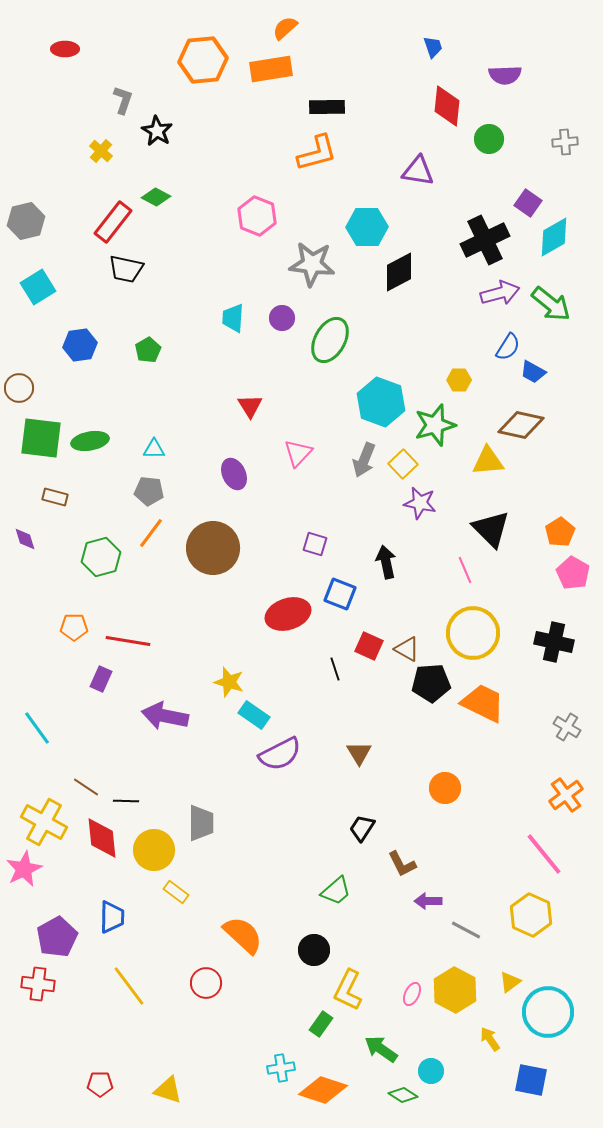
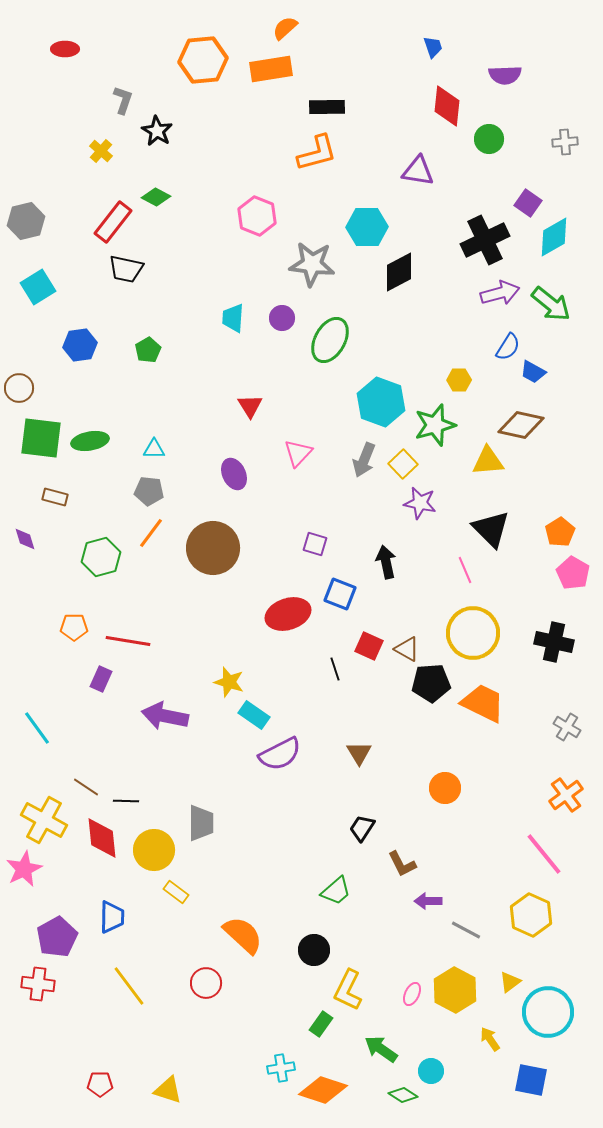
yellow cross at (44, 822): moved 2 px up
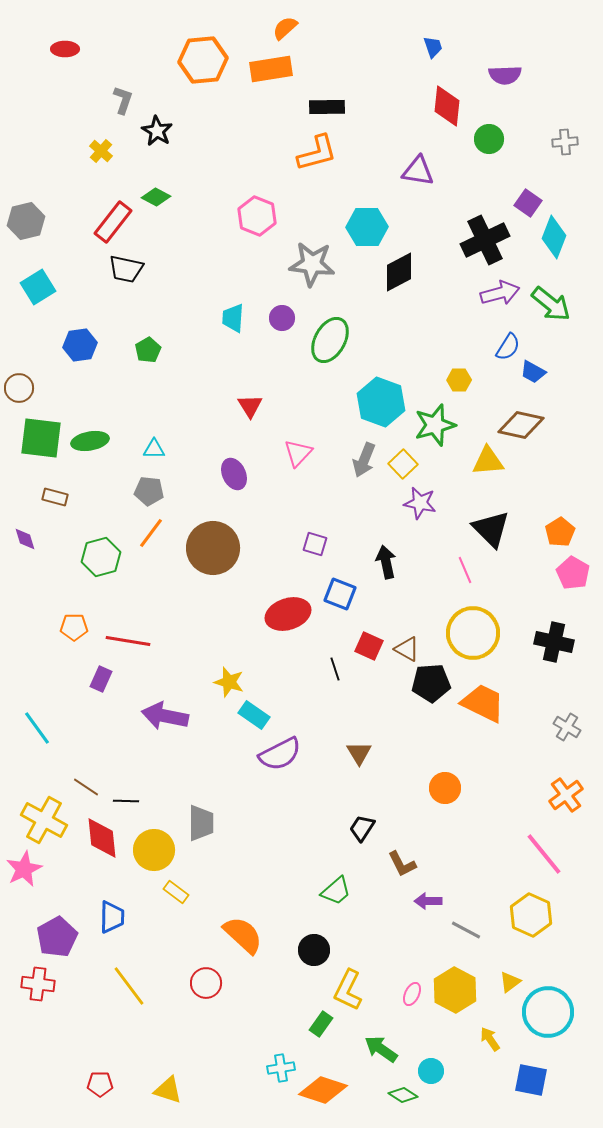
cyan diamond at (554, 237): rotated 39 degrees counterclockwise
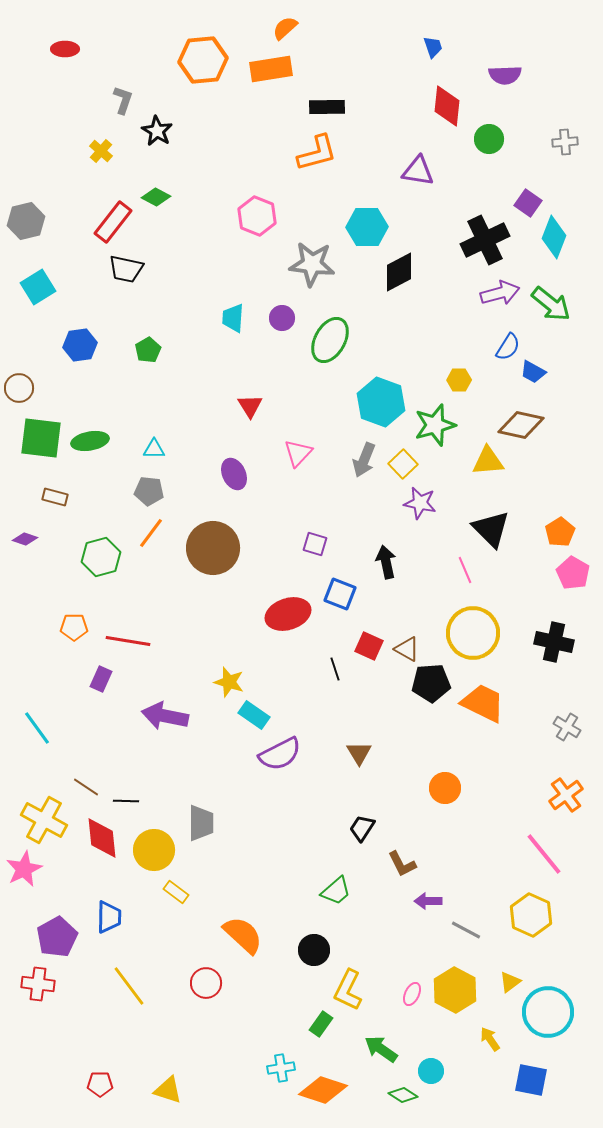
purple diamond at (25, 539): rotated 55 degrees counterclockwise
blue trapezoid at (112, 917): moved 3 px left
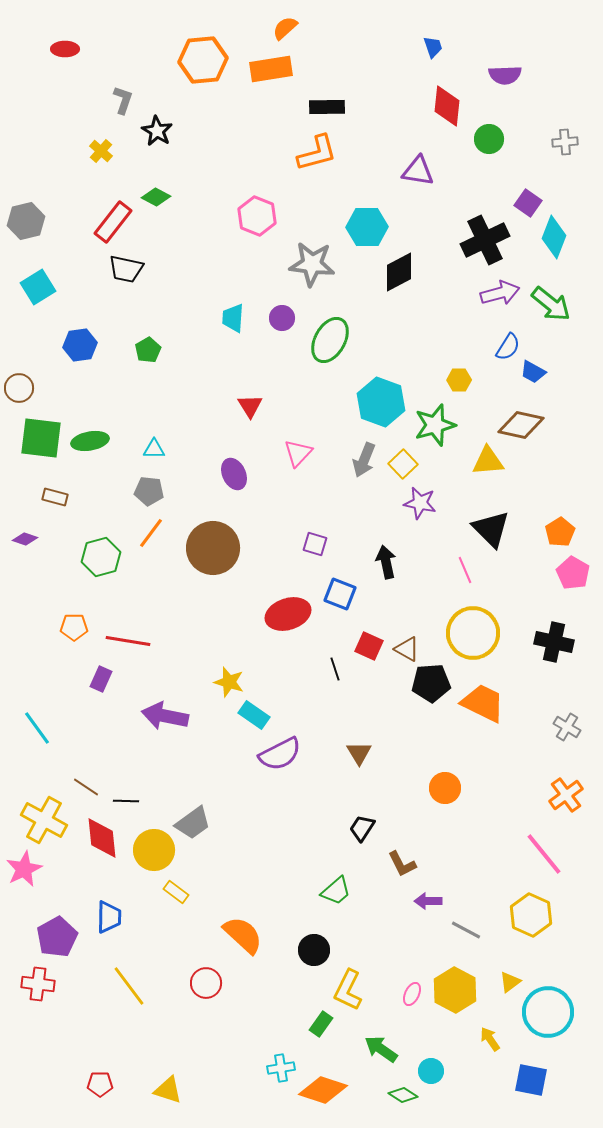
gray trapezoid at (201, 823): moved 8 px left; rotated 54 degrees clockwise
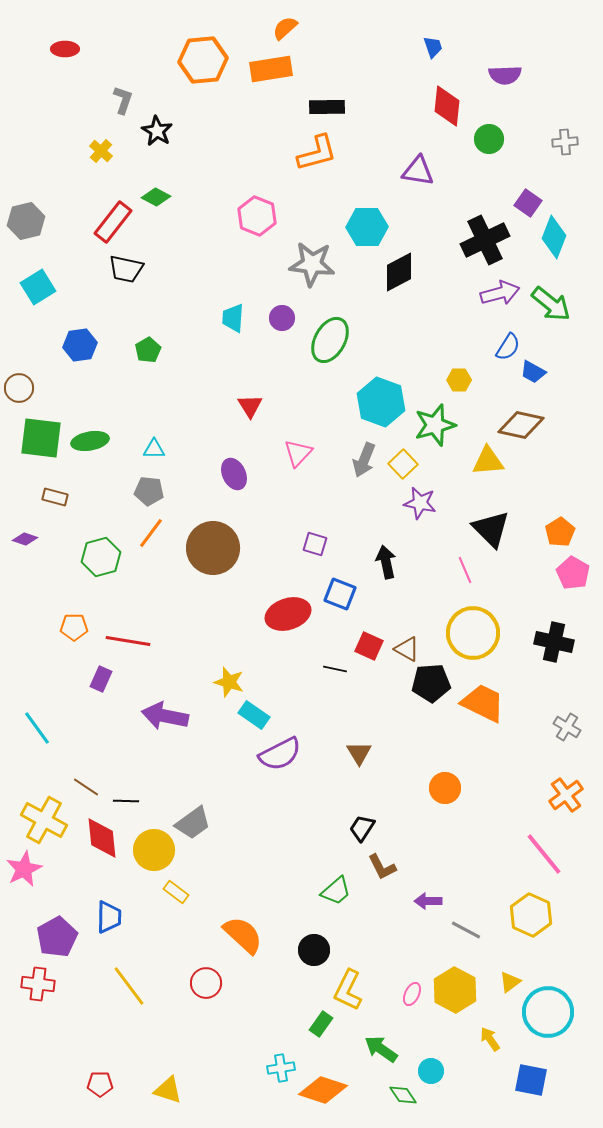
black line at (335, 669): rotated 60 degrees counterclockwise
brown L-shape at (402, 864): moved 20 px left, 3 px down
green diamond at (403, 1095): rotated 24 degrees clockwise
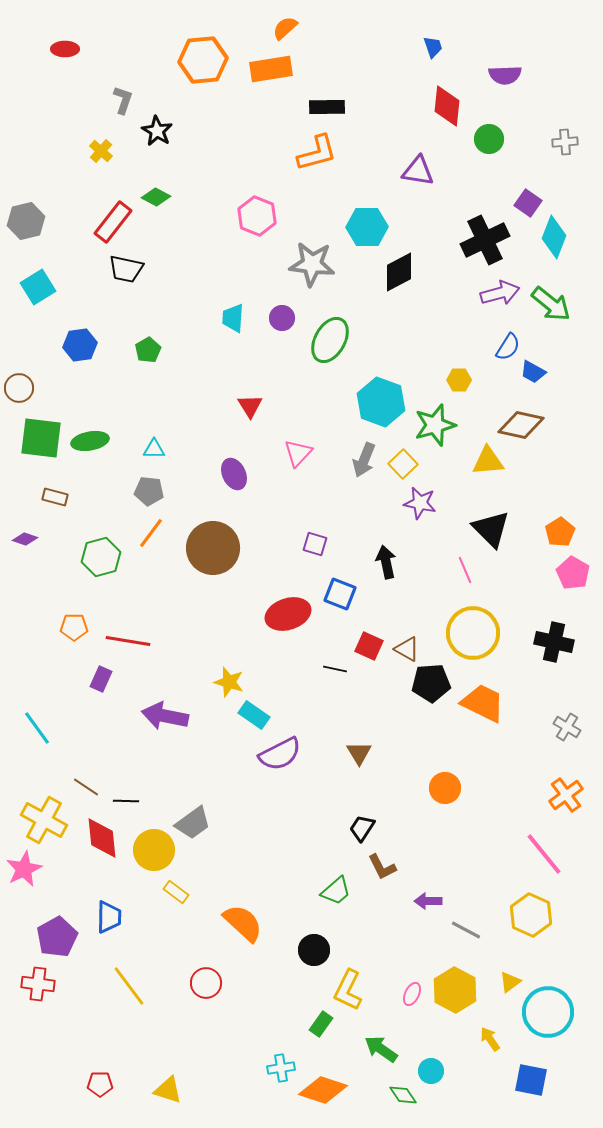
orange semicircle at (243, 935): moved 12 px up
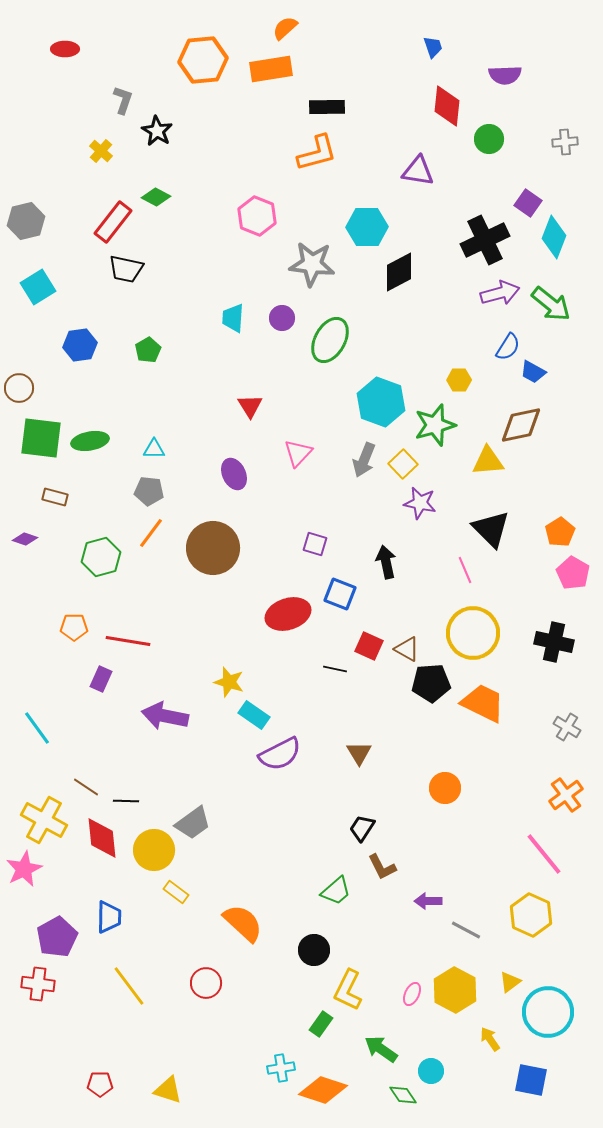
brown diamond at (521, 425): rotated 24 degrees counterclockwise
